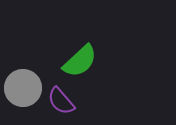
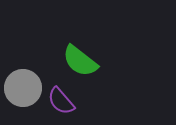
green semicircle: rotated 81 degrees clockwise
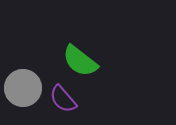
purple semicircle: moved 2 px right, 2 px up
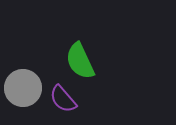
green semicircle: rotated 27 degrees clockwise
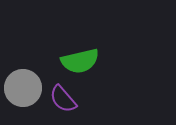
green semicircle: rotated 78 degrees counterclockwise
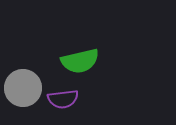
purple semicircle: rotated 56 degrees counterclockwise
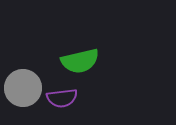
purple semicircle: moved 1 px left, 1 px up
